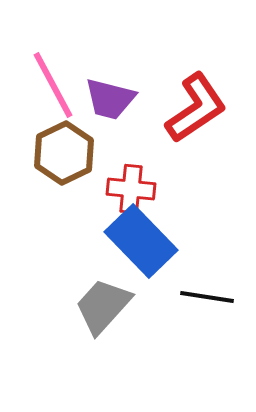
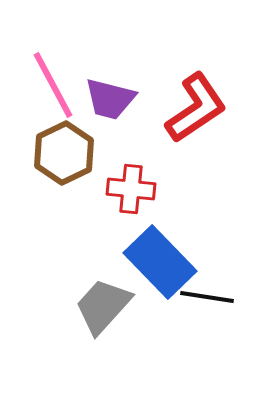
blue rectangle: moved 19 px right, 21 px down
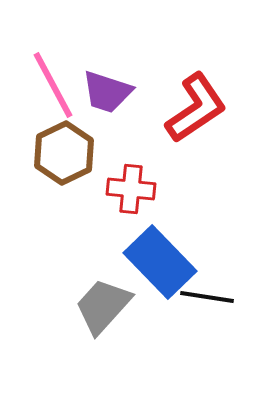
purple trapezoid: moved 3 px left, 7 px up; rotated 4 degrees clockwise
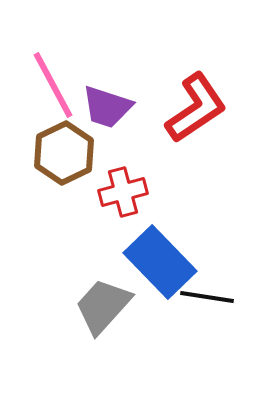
purple trapezoid: moved 15 px down
red cross: moved 8 px left, 3 px down; rotated 21 degrees counterclockwise
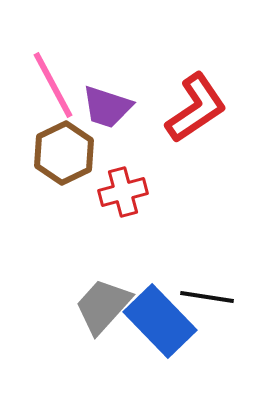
blue rectangle: moved 59 px down
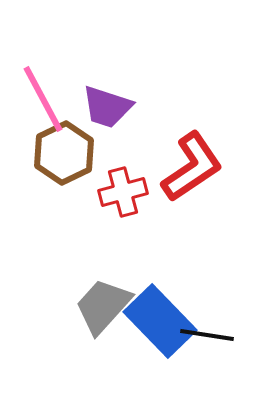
pink line: moved 10 px left, 14 px down
red L-shape: moved 4 px left, 59 px down
black line: moved 38 px down
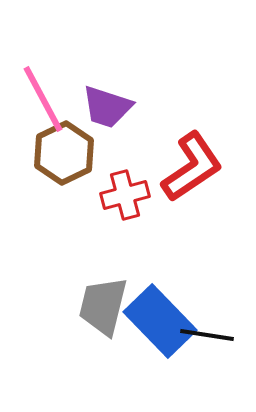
red cross: moved 2 px right, 3 px down
gray trapezoid: rotated 28 degrees counterclockwise
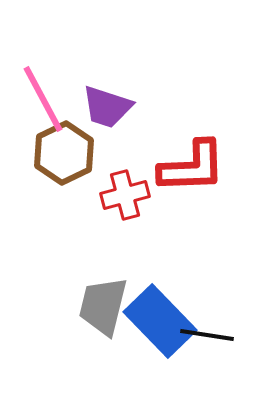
red L-shape: rotated 32 degrees clockwise
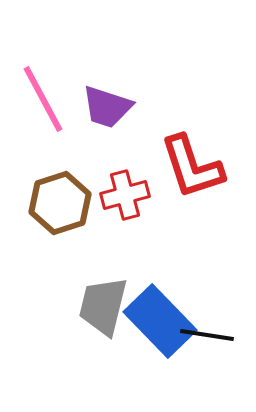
brown hexagon: moved 4 px left, 50 px down; rotated 8 degrees clockwise
red L-shape: rotated 74 degrees clockwise
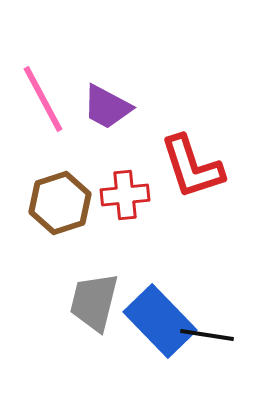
purple trapezoid: rotated 10 degrees clockwise
red cross: rotated 9 degrees clockwise
gray trapezoid: moved 9 px left, 4 px up
